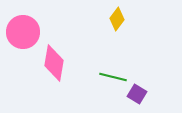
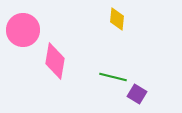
yellow diamond: rotated 30 degrees counterclockwise
pink circle: moved 2 px up
pink diamond: moved 1 px right, 2 px up
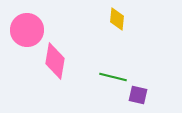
pink circle: moved 4 px right
purple square: moved 1 px right, 1 px down; rotated 18 degrees counterclockwise
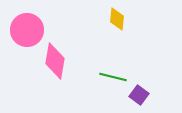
purple square: moved 1 px right; rotated 24 degrees clockwise
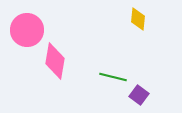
yellow diamond: moved 21 px right
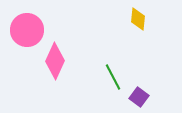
pink diamond: rotated 15 degrees clockwise
green line: rotated 48 degrees clockwise
purple square: moved 2 px down
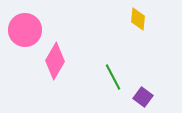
pink circle: moved 2 px left
pink diamond: rotated 6 degrees clockwise
purple square: moved 4 px right
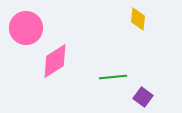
pink circle: moved 1 px right, 2 px up
pink diamond: rotated 27 degrees clockwise
green line: rotated 68 degrees counterclockwise
